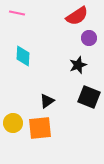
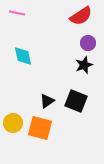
red semicircle: moved 4 px right
purple circle: moved 1 px left, 5 px down
cyan diamond: rotated 15 degrees counterclockwise
black star: moved 6 px right
black square: moved 13 px left, 4 px down
orange square: rotated 20 degrees clockwise
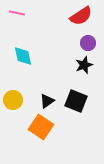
yellow circle: moved 23 px up
orange square: moved 1 px right, 1 px up; rotated 20 degrees clockwise
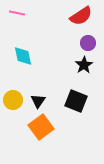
black star: rotated 12 degrees counterclockwise
black triangle: moved 9 px left; rotated 21 degrees counterclockwise
orange square: rotated 20 degrees clockwise
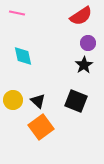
black triangle: rotated 21 degrees counterclockwise
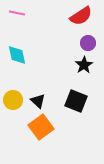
cyan diamond: moved 6 px left, 1 px up
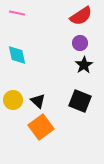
purple circle: moved 8 px left
black square: moved 4 px right
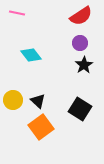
cyan diamond: moved 14 px right; rotated 25 degrees counterclockwise
black square: moved 8 px down; rotated 10 degrees clockwise
